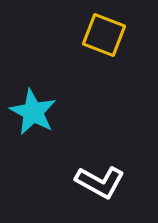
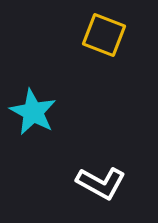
white L-shape: moved 1 px right, 1 px down
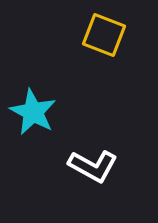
white L-shape: moved 8 px left, 17 px up
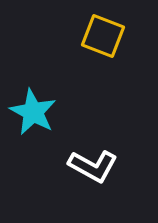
yellow square: moved 1 px left, 1 px down
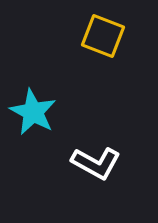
white L-shape: moved 3 px right, 3 px up
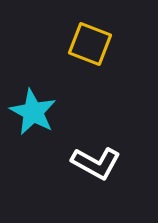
yellow square: moved 13 px left, 8 px down
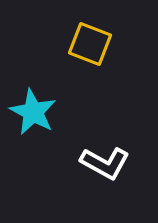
white L-shape: moved 9 px right
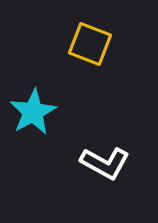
cyan star: rotated 15 degrees clockwise
